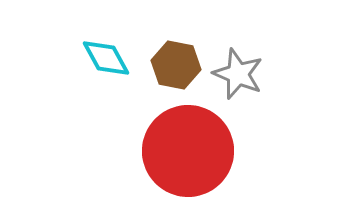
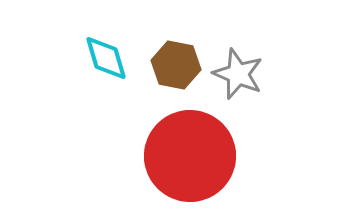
cyan diamond: rotated 12 degrees clockwise
red circle: moved 2 px right, 5 px down
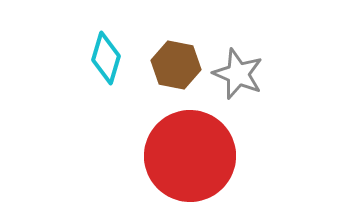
cyan diamond: rotated 33 degrees clockwise
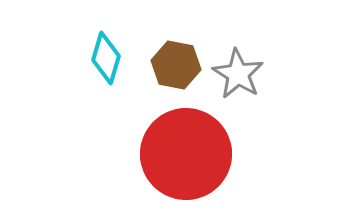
gray star: rotated 9 degrees clockwise
red circle: moved 4 px left, 2 px up
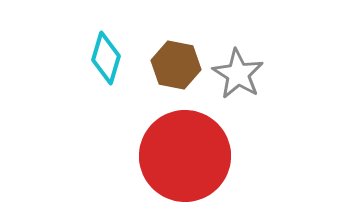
red circle: moved 1 px left, 2 px down
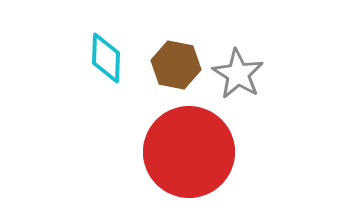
cyan diamond: rotated 15 degrees counterclockwise
red circle: moved 4 px right, 4 px up
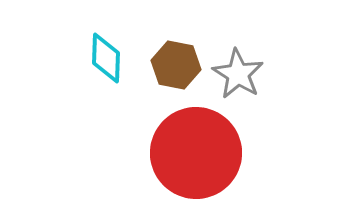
red circle: moved 7 px right, 1 px down
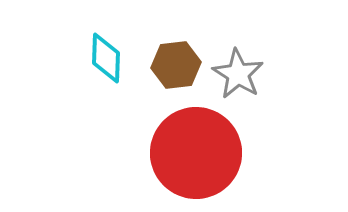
brown hexagon: rotated 18 degrees counterclockwise
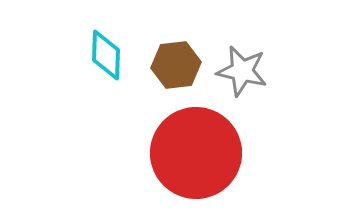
cyan diamond: moved 3 px up
gray star: moved 4 px right, 3 px up; rotated 18 degrees counterclockwise
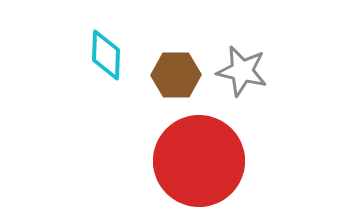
brown hexagon: moved 10 px down; rotated 6 degrees clockwise
red circle: moved 3 px right, 8 px down
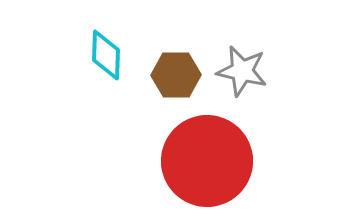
red circle: moved 8 px right
